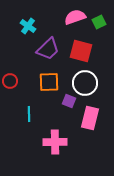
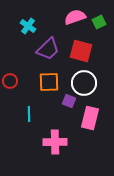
white circle: moved 1 px left
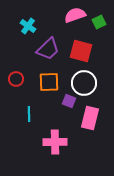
pink semicircle: moved 2 px up
red circle: moved 6 px right, 2 px up
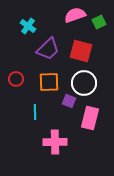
cyan line: moved 6 px right, 2 px up
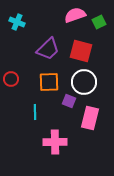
cyan cross: moved 11 px left, 4 px up; rotated 14 degrees counterclockwise
red circle: moved 5 px left
white circle: moved 1 px up
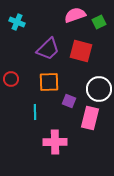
white circle: moved 15 px right, 7 px down
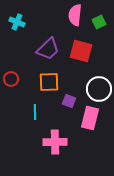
pink semicircle: rotated 65 degrees counterclockwise
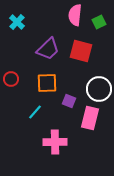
cyan cross: rotated 21 degrees clockwise
orange square: moved 2 px left, 1 px down
cyan line: rotated 42 degrees clockwise
